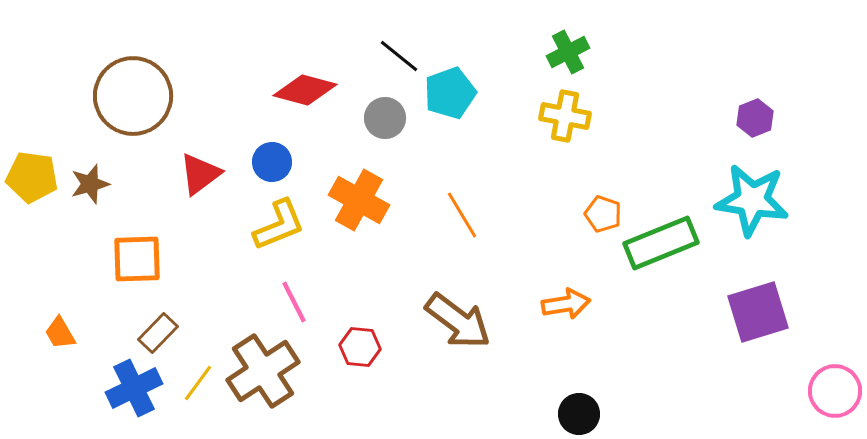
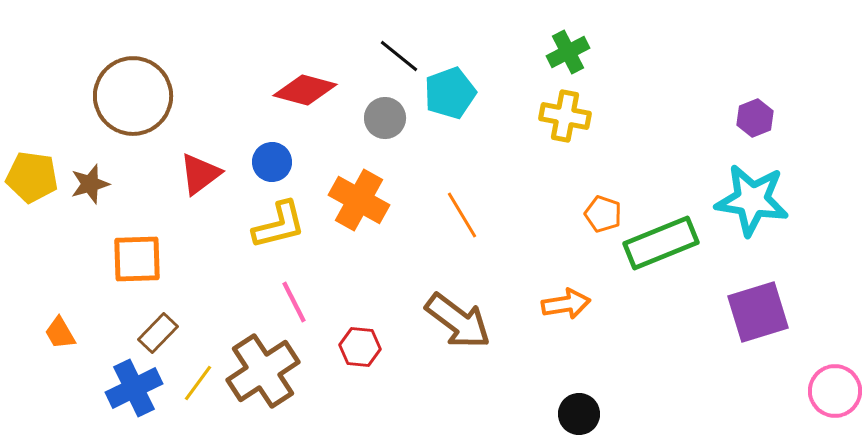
yellow L-shape: rotated 8 degrees clockwise
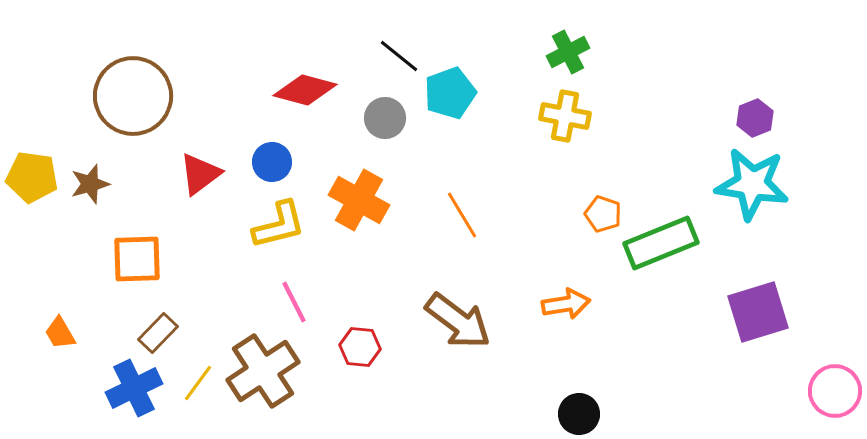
cyan star: moved 16 px up
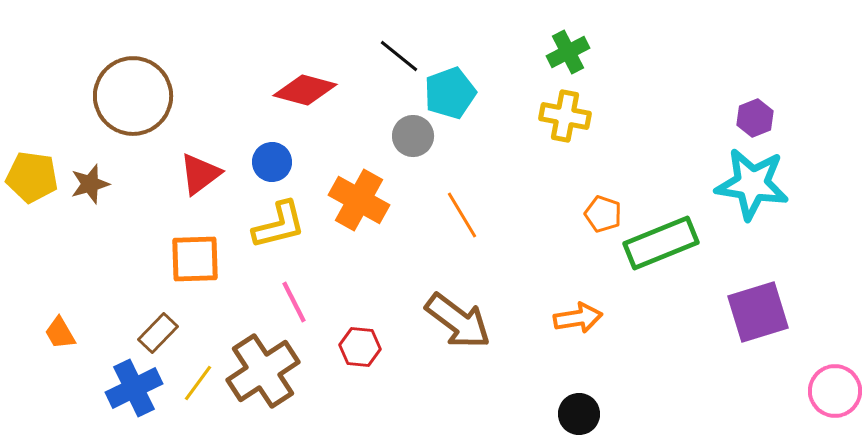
gray circle: moved 28 px right, 18 px down
orange square: moved 58 px right
orange arrow: moved 12 px right, 14 px down
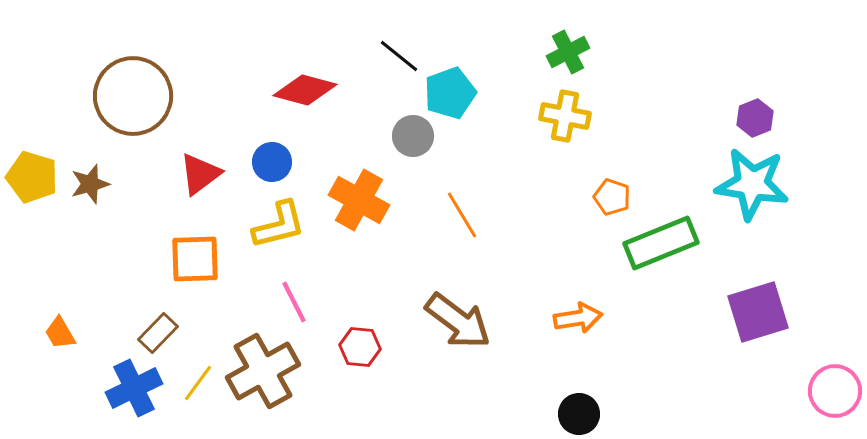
yellow pentagon: rotated 9 degrees clockwise
orange pentagon: moved 9 px right, 17 px up
brown cross: rotated 4 degrees clockwise
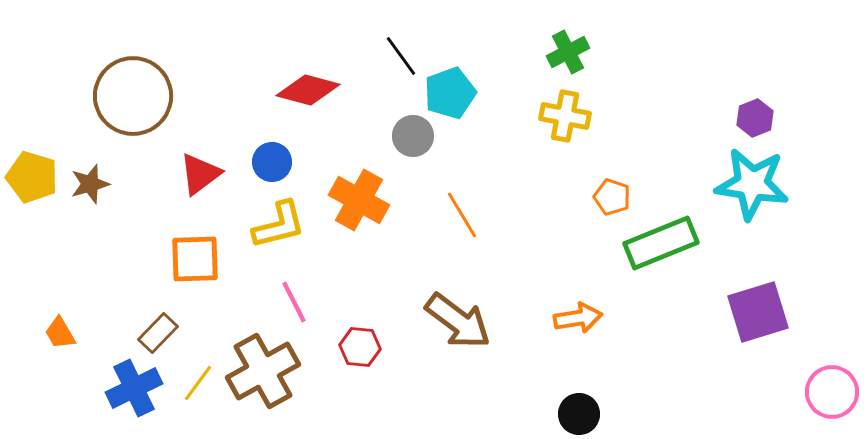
black line: moved 2 px right; rotated 15 degrees clockwise
red diamond: moved 3 px right
pink circle: moved 3 px left, 1 px down
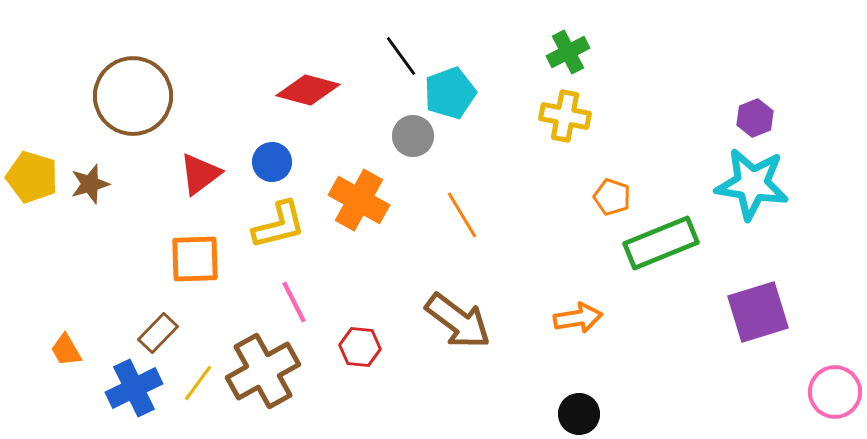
orange trapezoid: moved 6 px right, 17 px down
pink circle: moved 3 px right
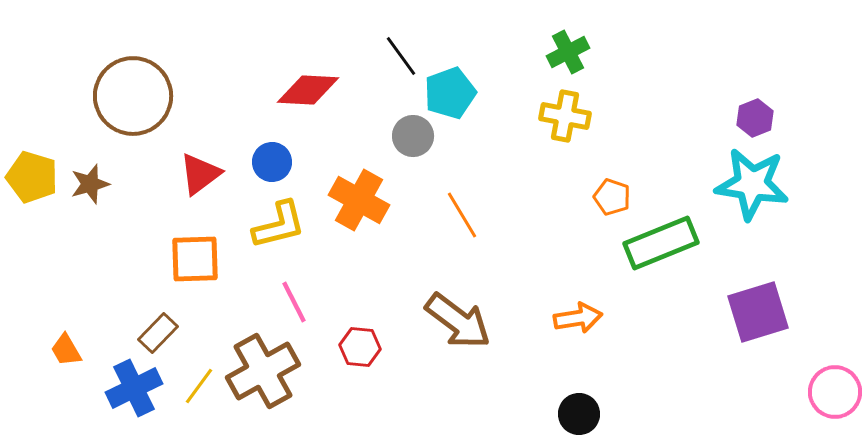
red diamond: rotated 12 degrees counterclockwise
yellow line: moved 1 px right, 3 px down
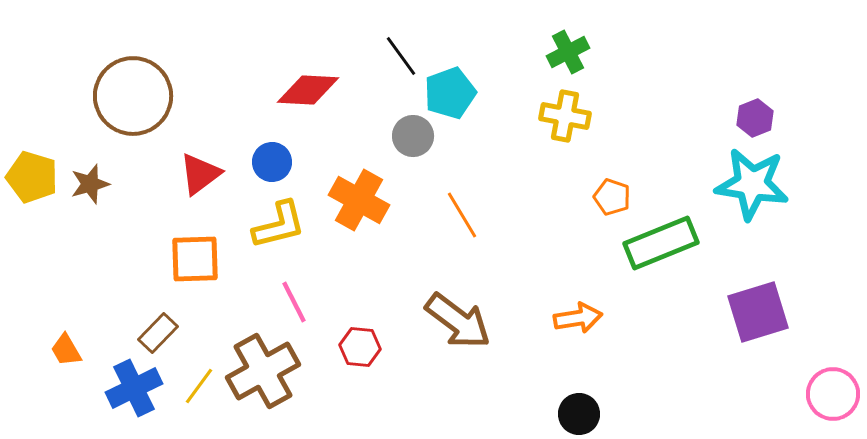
pink circle: moved 2 px left, 2 px down
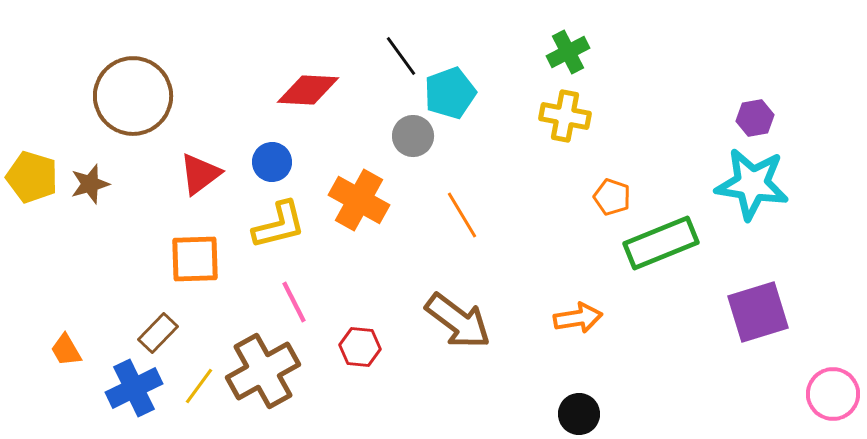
purple hexagon: rotated 12 degrees clockwise
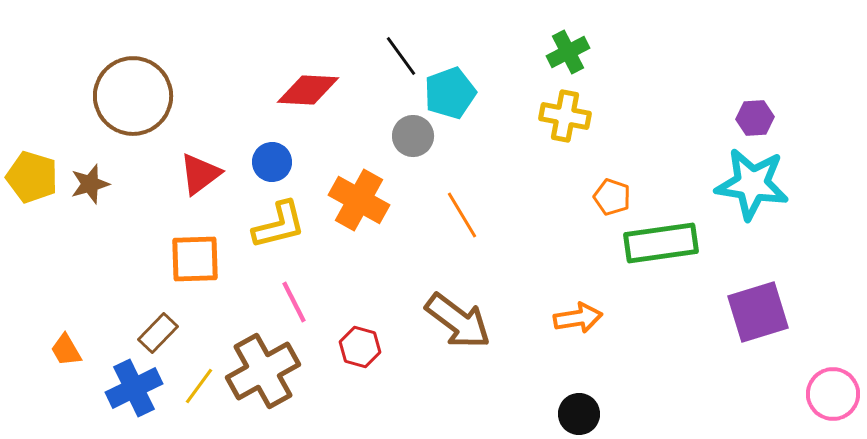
purple hexagon: rotated 6 degrees clockwise
green rectangle: rotated 14 degrees clockwise
red hexagon: rotated 9 degrees clockwise
